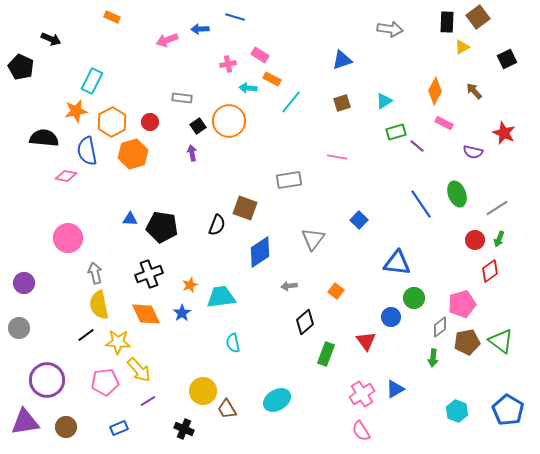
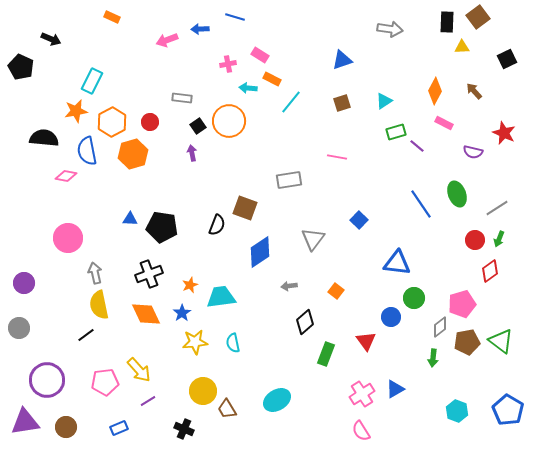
yellow triangle at (462, 47): rotated 28 degrees clockwise
yellow star at (118, 342): moved 77 px right; rotated 10 degrees counterclockwise
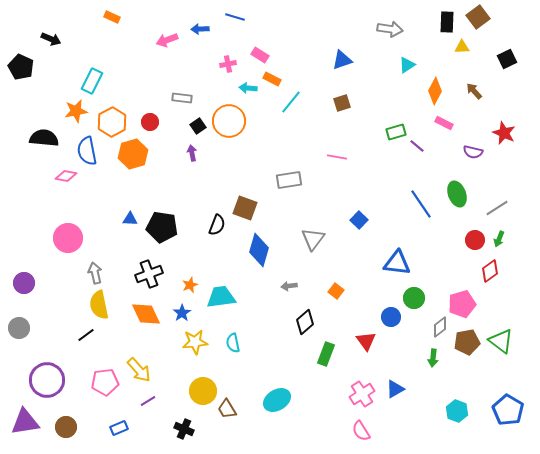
cyan triangle at (384, 101): moved 23 px right, 36 px up
blue diamond at (260, 252): moved 1 px left, 2 px up; rotated 40 degrees counterclockwise
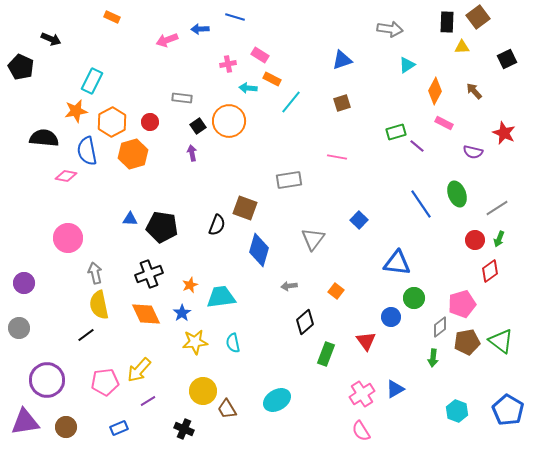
yellow arrow at (139, 370): rotated 84 degrees clockwise
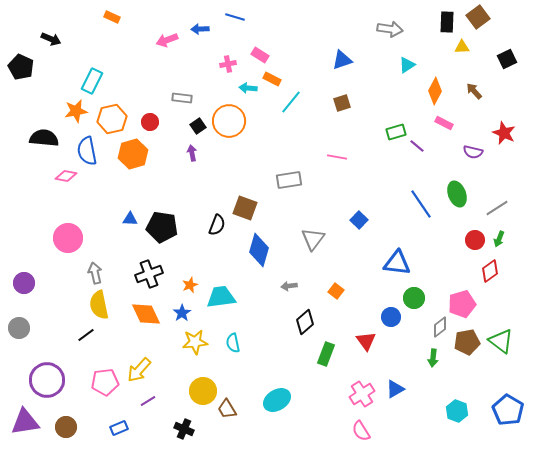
orange hexagon at (112, 122): moved 3 px up; rotated 16 degrees clockwise
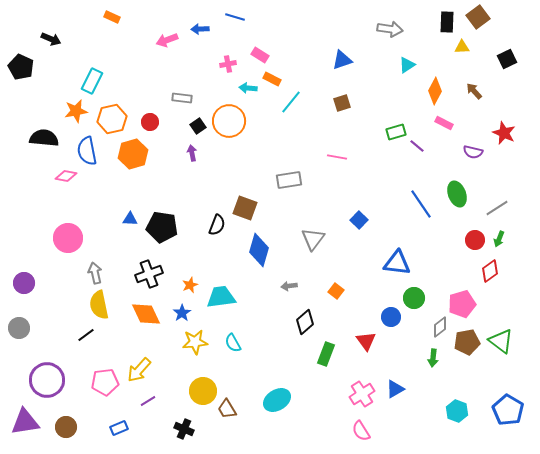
cyan semicircle at (233, 343): rotated 18 degrees counterclockwise
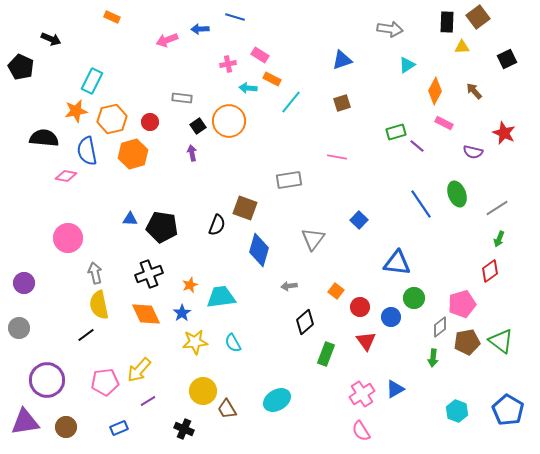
red circle at (475, 240): moved 115 px left, 67 px down
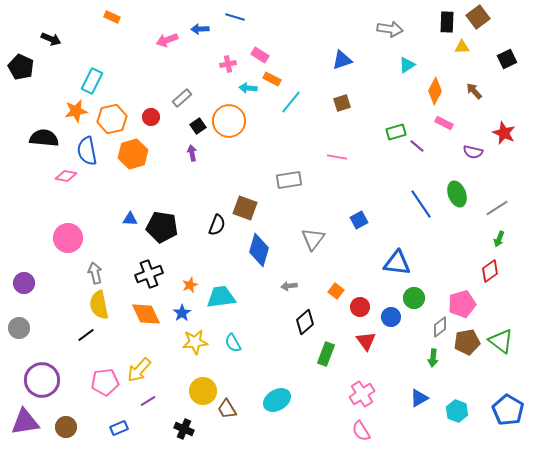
gray rectangle at (182, 98): rotated 48 degrees counterclockwise
red circle at (150, 122): moved 1 px right, 5 px up
blue square at (359, 220): rotated 18 degrees clockwise
purple circle at (47, 380): moved 5 px left
blue triangle at (395, 389): moved 24 px right, 9 px down
